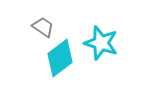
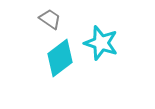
gray trapezoid: moved 7 px right, 8 px up
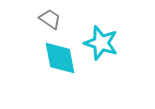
cyan diamond: rotated 63 degrees counterclockwise
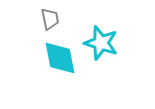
gray trapezoid: rotated 45 degrees clockwise
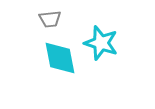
gray trapezoid: rotated 95 degrees clockwise
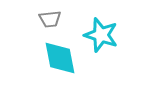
cyan star: moved 8 px up
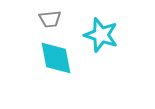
cyan diamond: moved 4 px left
